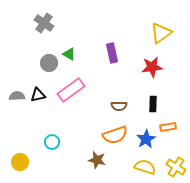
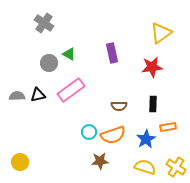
orange semicircle: moved 2 px left
cyan circle: moved 37 px right, 10 px up
brown star: moved 3 px right, 1 px down; rotated 18 degrees counterclockwise
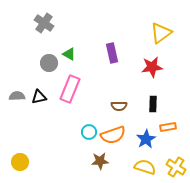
pink rectangle: moved 1 px left, 1 px up; rotated 32 degrees counterclockwise
black triangle: moved 1 px right, 2 px down
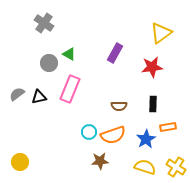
purple rectangle: moved 3 px right; rotated 42 degrees clockwise
gray semicircle: moved 2 px up; rotated 35 degrees counterclockwise
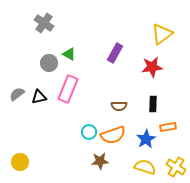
yellow triangle: moved 1 px right, 1 px down
pink rectangle: moved 2 px left
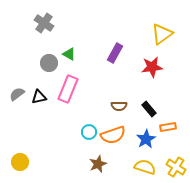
black rectangle: moved 4 px left, 5 px down; rotated 42 degrees counterclockwise
brown star: moved 2 px left, 3 px down; rotated 18 degrees counterclockwise
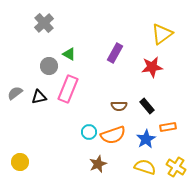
gray cross: rotated 12 degrees clockwise
gray circle: moved 3 px down
gray semicircle: moved 2 px left, 1 px up
black rectangle: moved 2 px left, 3 px up
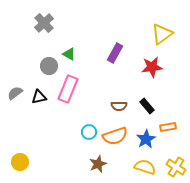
orange semicircle: moved 2 px right, 1 px down
